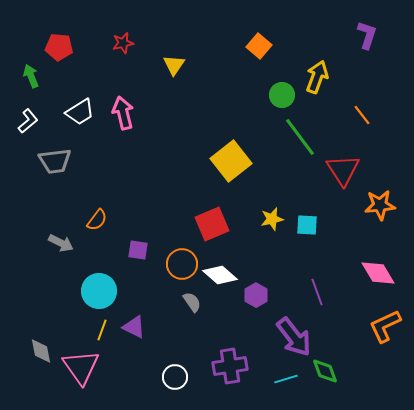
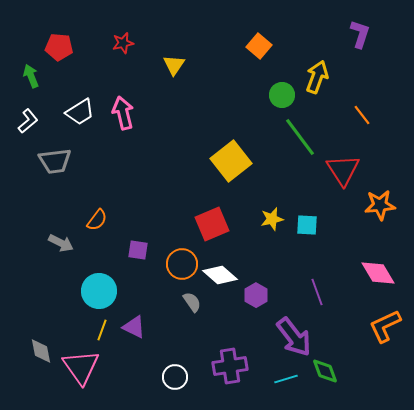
purple L-shape: moved 7 px left, 1 px up
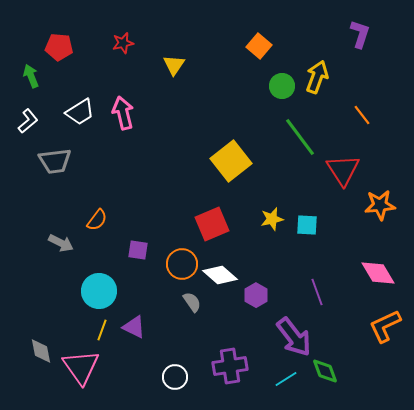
green circle: moved 9 px up
cyan line: rotated 15 degrees counterclockwise
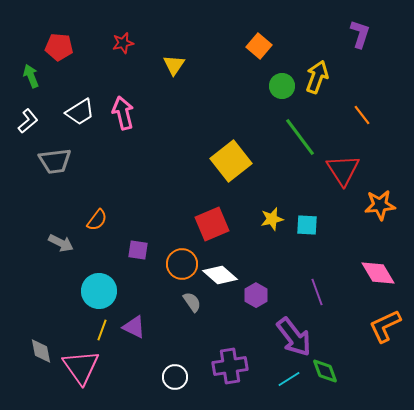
cyan line: moved 3 px right
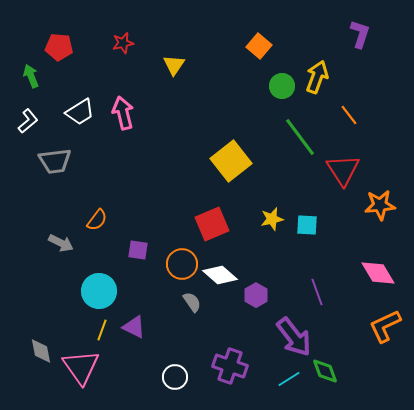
orange line: moved 13 px left
purple cross: rotated 28 degrees clockwise
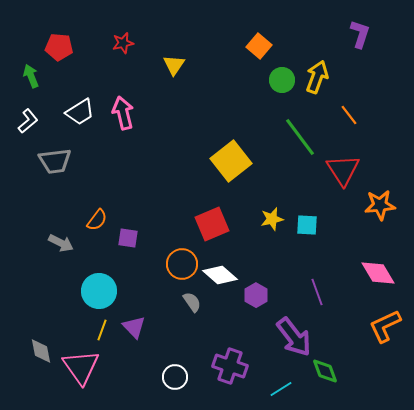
green circle: moved 6 px up
purple square: moved 10 px left, 12 px up
purple triangle: rotated 20 degrees clockwise
cyan line: moved 8 px left, 10 px down
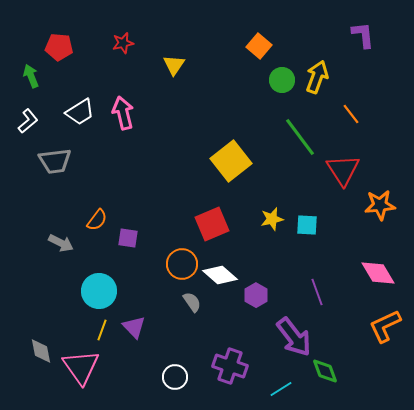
purple L-shape: moved 3 px right, 1 px down; rotated 24 degrees counterclockwise
orange line: moved 2 px right, 1 px up
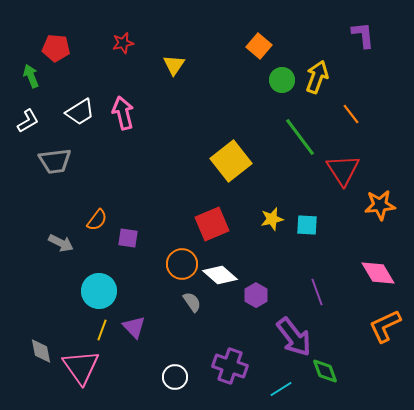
red pentagon: moved 3 px left, 1 px down
white L-shape: rotated 10 degrees clockwise
